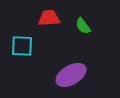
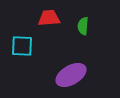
green semicircle: rotated 42 degrees clockwise
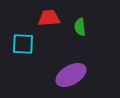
green semicircle: moved 3 px left, 1 px down; rotated 12 degrees counterclockwise
cyan square: moved 1 px right, 2 px up
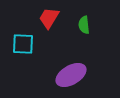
red trapezoid: rotated 55 degrees counterclockwise
green semicircle: moved 4 px right, 2 px up
